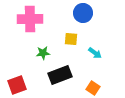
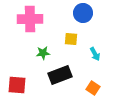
cyan arrow: moved 1 px down; rotated 24 degrees clockwise
red square: rotated 24 degrees clockwise
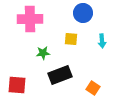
cyan arrow: moved 7 px right, 13 px up; rotated 24 degrees clockwise
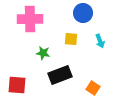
cyan arrow: moved 2 px left; rotated 16 degrees counterclockwise
green star: rotated 16 degrees clockwise
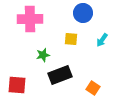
cyan arrow: moved 2 px right, 1 px up; rotated 56 degrees clockwise
green star: moved 2 px down; rotated 24 degrees counterclockwise
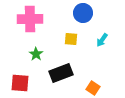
green star: moved 7 px left, 1 px up; rotated 24 degrees counterclockwise
black rectangle: moved 1 px right, 2 px up
red square: moved 3 px right, 2 px up
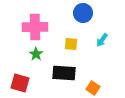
pink cross: moved 5 px right, 8 px down
yellow square: moved 5 px down
black rectangle: moved 3 px right; rotated 25 degrees clockwise
red square: rotated 12 degrees clockwise
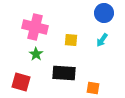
blue circle: moved 21 px right
pink cross: rotated 15 degrees clockwise
yellow square: moved 4 px up
red square: moved 1 px right, 1 px up
orange square: rotated 24 degrees counterclockwise
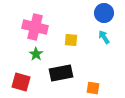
cyan arrow: moved 2 px right, 3 px up; rotated 112 degrees clockwise
black rectangle: moved 3 px left; rotated 15 degrees counterclockwise
